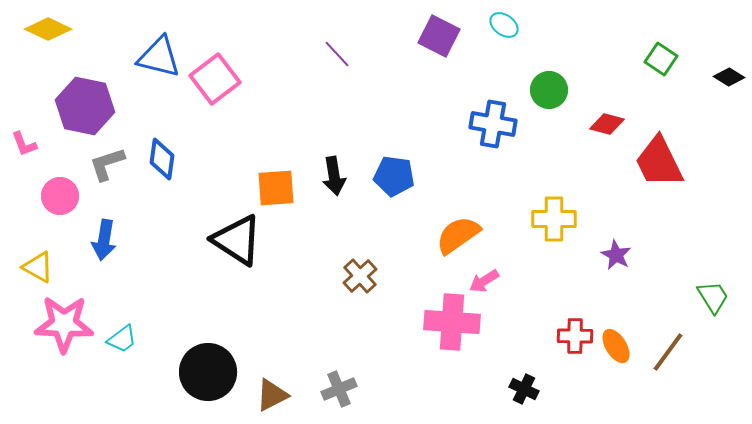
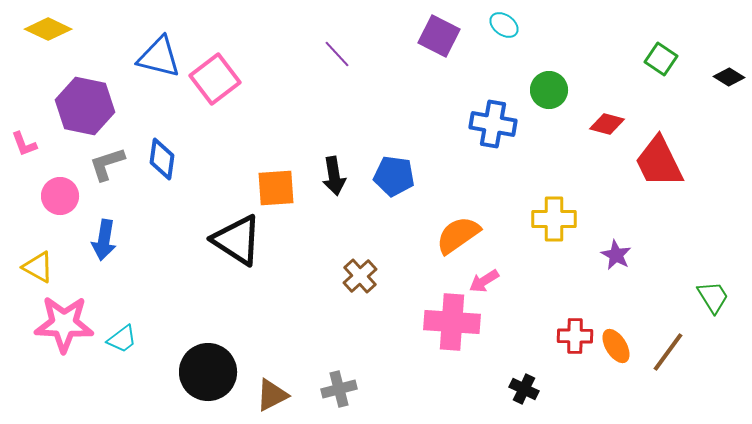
gray cross: rotated 8 degrees clockwise
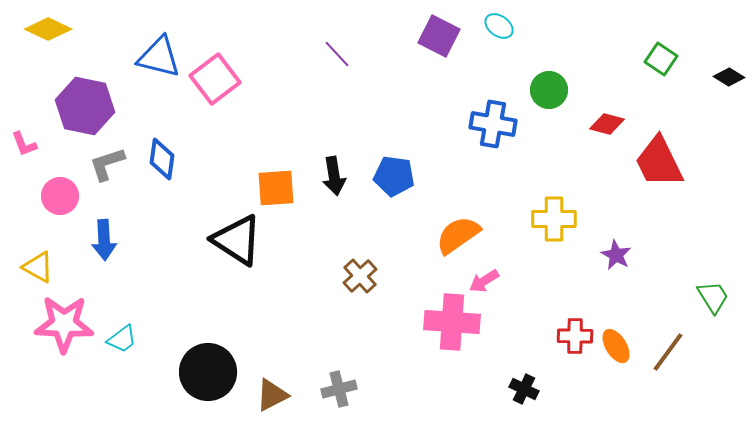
cyan ellipse: moved 5 px left, 1 px down
blue arrow: rotated 12 degrees counterclockwise
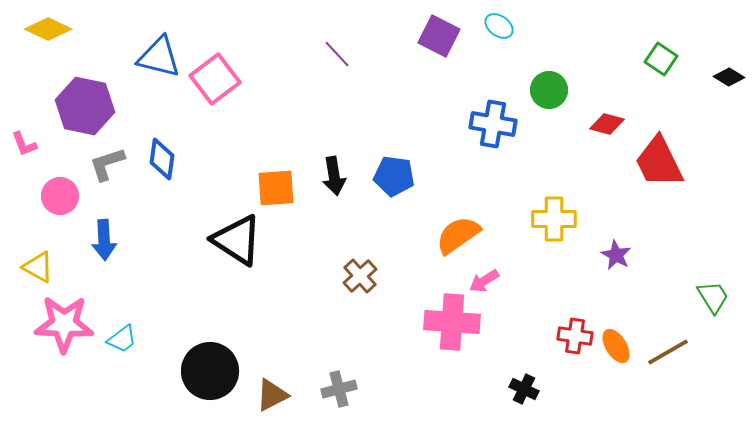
red cross: rotated 8 degrees clockwise
brown line: rotated 24 degrees clockwise
black circle: moved 2 px right, 1 px up
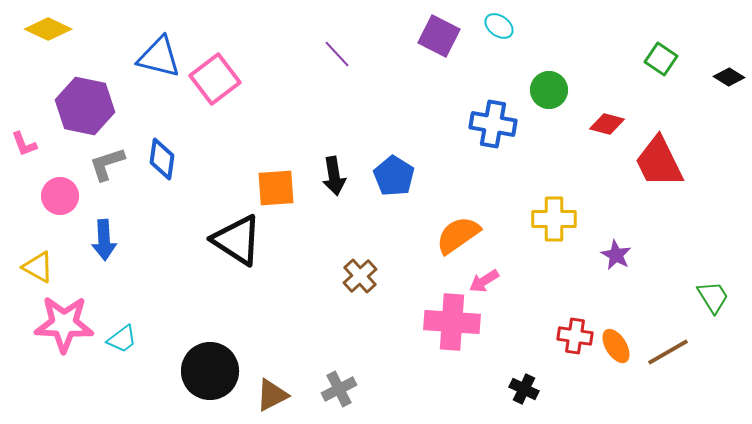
blue pentagon: rotated 24 degrees clockwise
gray cross: rotated 12 degrees counterclockwise
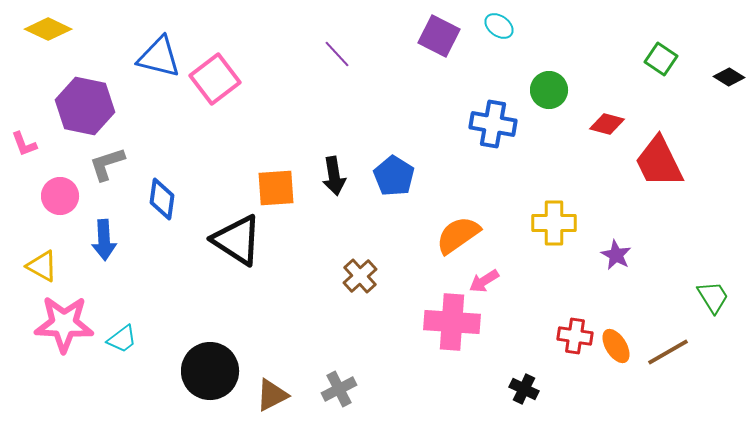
blue diamond: moved 40 px down
yellow cross: moved 4 px down
yellow triangle: moved 4 px right, 1 px up
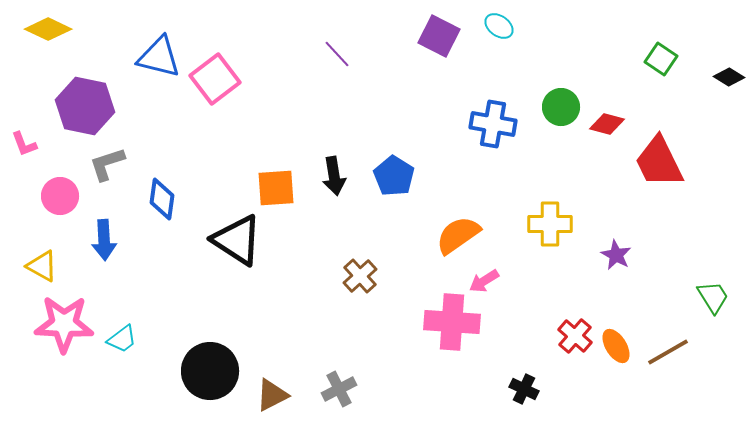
green circle: moved 12 px right, 17 px down
yellow cross: moved 4 px left, 1 px down
red cross: rotated 32 degrees clockwise
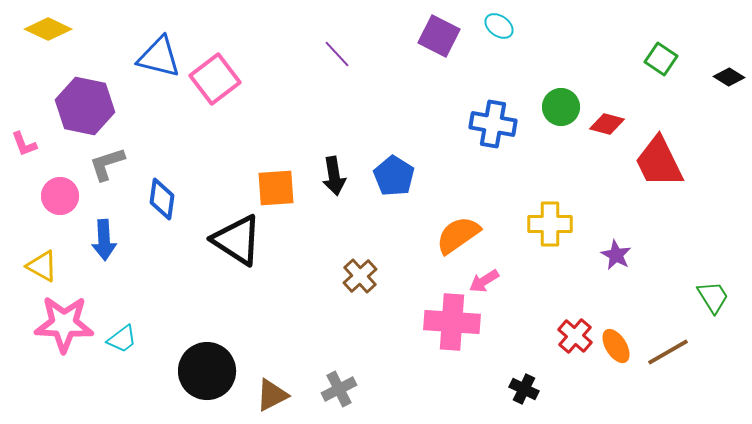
black circle: moved 3 px left
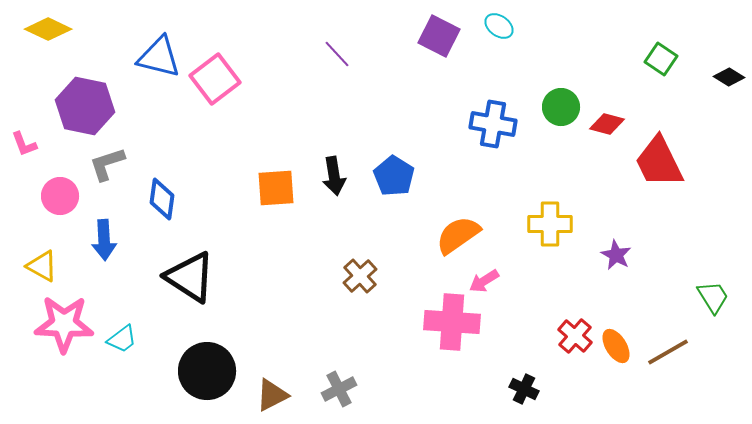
black triangle: moved 47 px left, 37 px down
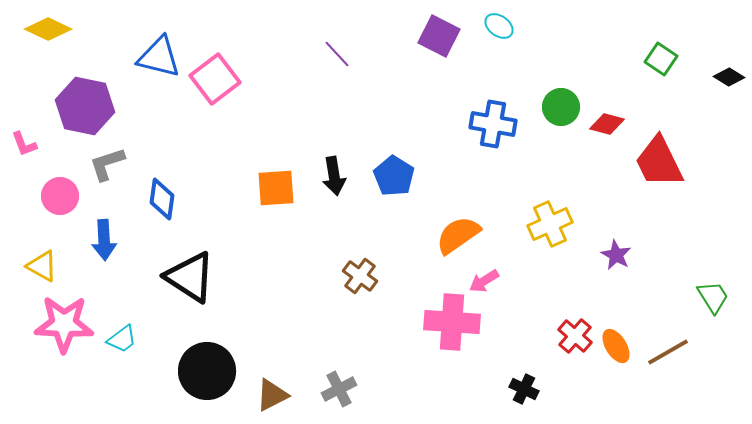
yellow cross: rotated 24 degrees counterclockwise
brown cross: rotated 12 degrees counterclockwise
